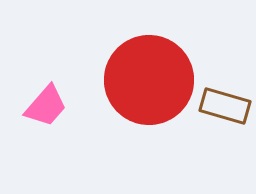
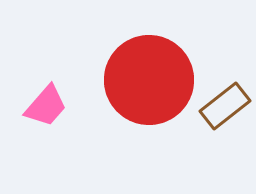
brown rectangle: rotated 54 degrees counterclockwise
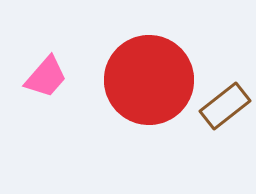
pink trapezoid: moved 29 px up
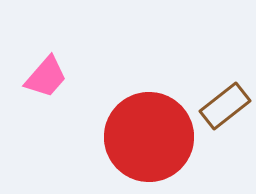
red circle: moved 57 px down
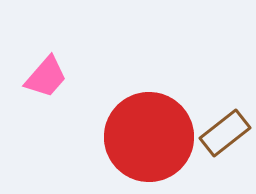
brown rectangle: moved 27 px down
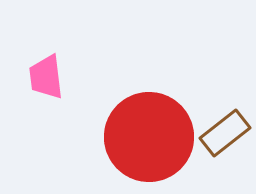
pink trapezoid: rotated 132 degrees clockwise
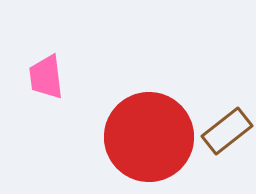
brown rectangle: moved 2 px right, 2 px up
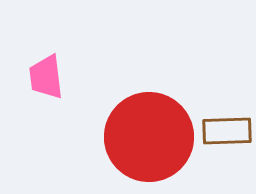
brown rectangle: rotated 36 degrees clockwise
